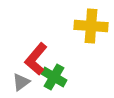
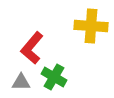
red L-shape: moved 4 px left, 11 px up
gray triangle: rotated 36 degrees clockwise
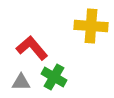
red L-shape: rotated 100 degrees clockwise
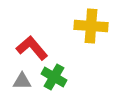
gray triangle: moved 1 px right, 1 px up
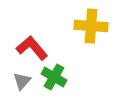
gray triangle: rotated 48 degrees counterclockwise
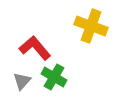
yellow cross: rotated 16 degrees clockwise
red L-shape: moved 3 px right
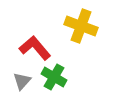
yellow cross: moved 10 px left
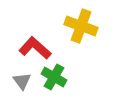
red L-shape: rotated 8 degrees counterclockwise
gray triangle: rotated 18 degrees counterclockwise
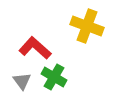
yellow cross: moved 6 px right
